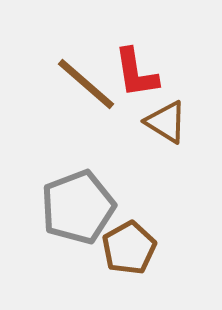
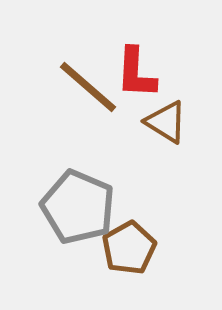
red L-shape: rotated 12 degrees clockwise
brown line: moved 2 px right, 3 px down
gray pentagon: rotated 28 degrees counterclockwise
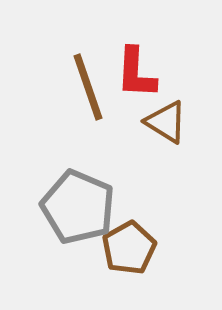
brown line: rotated 30 degrees clockwise
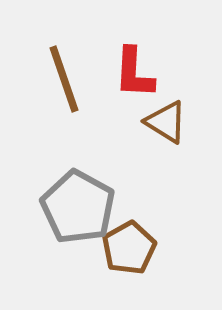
red L-shape: moved 2 px left
brown line: moved 24 px left, 8 px up
gray pentagon: rotated 6 degrees clockwise
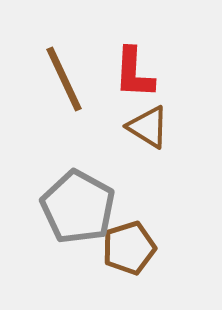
brown line: rotated 6 degrees counterclockwise
brown triangle: moved 18 px left, 5 px down
brown pentagon: rotated 12 degrees clockwise
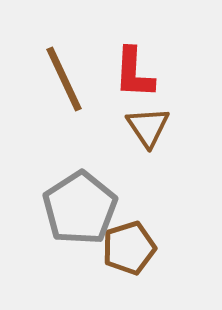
brown triangle: rotated 24 degrees clockwise
gray pentagon: moved 2 px right, 1 px down; rotated 10 degrees clockwise
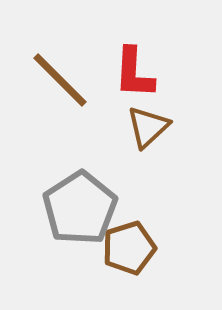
brown line: moved 4 px left, 1 px down; rotated 20 degrees counterclockwise
brown triangle: rotated 21 degrees clockwise
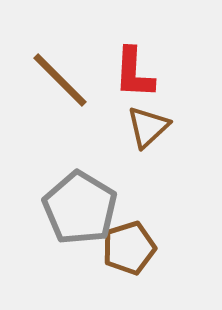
gray pentagon: rotated 8 degrees counterclockwise
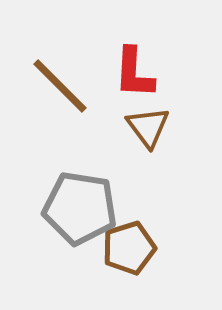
brown line: moved 6 px down
brown triangle: rotated 24 degrees counterclockwise
gray pentagon: rotated 22 degrees counterclockwise
